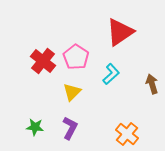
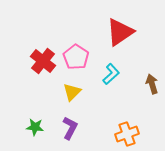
orange cross: rotated 30 degrees clockwise
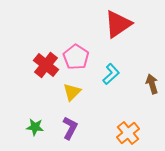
red triangle: moved 2 px left, 8 px up
red cross: moved 3 px right, 4 px down
orange cross: moved 1 px right, 1 px up; rotated 20 degrees counterclockwise
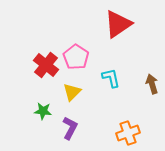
cyan L-shape: moved 4 px down; rotated 60 degrees counterclockwise
green star: moved 8 px right, 16 px up
orange cross: rotated 20 degrees clockwise
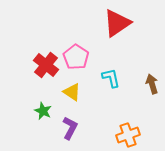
red triangle: moved 1 px left, 1 px up
yellow triangle: rotated 42 degrees counterclockwise
green star: rotated 18 degrees clockwise
orange cross: moved 2 px down
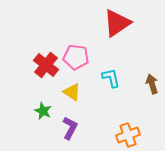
pink pentagon: rotated 25 degrees counterclockwise
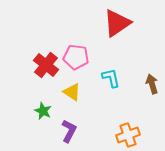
purple L-shape: moved 1 px left, 3 px down
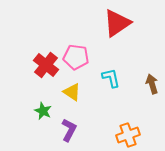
purple L-shape: moved 1 px up
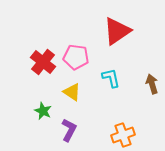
red triangle: moved 8 px down
red cross: moved 3 px left, 3 px up
orange cross: moved 5 px left
